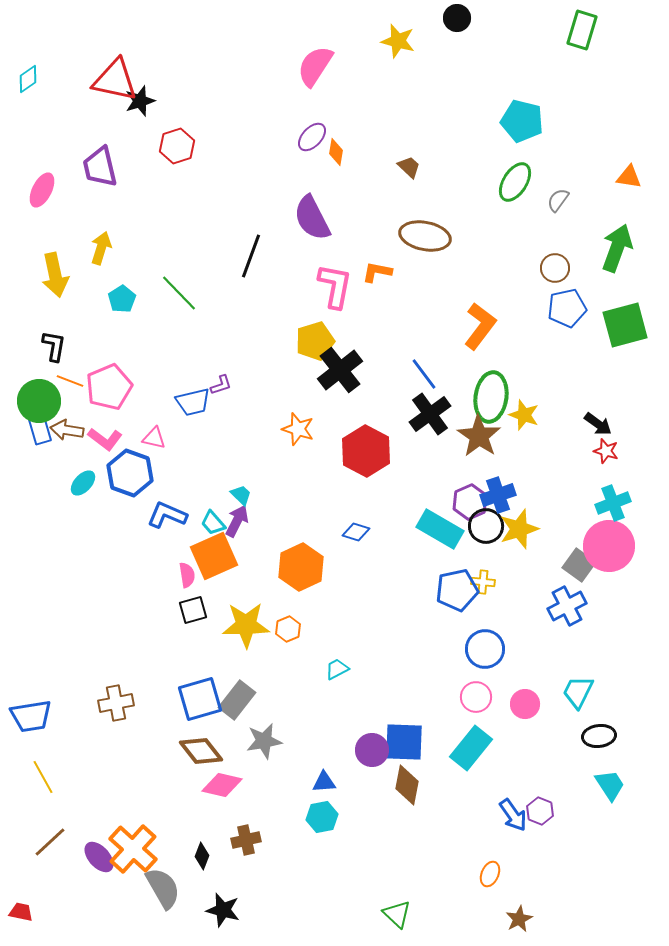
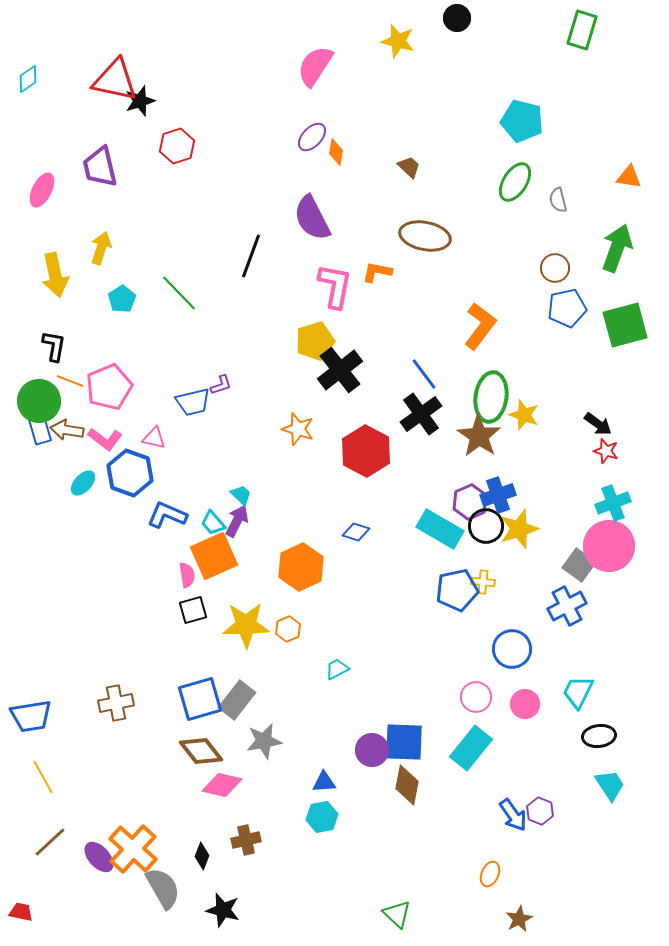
gray semicircle at (558, 200): rotated 50 degrees counterclockwise
black cross at (430, 414): moved 9 px left
blue circle at (485, 649): moved 27 px right
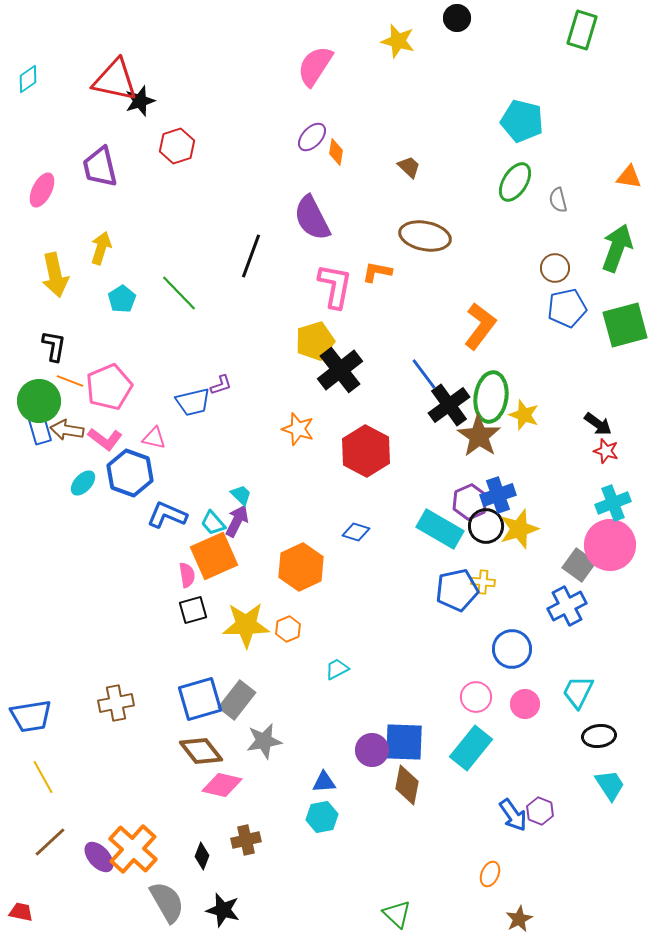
black cross at (421, 414): moved 28 px right, 9 px up
pink circle at (609, 546): moved 1 px right, 1 px up
gray semicircle at (163, 888): moved 4 px right, 14 px down
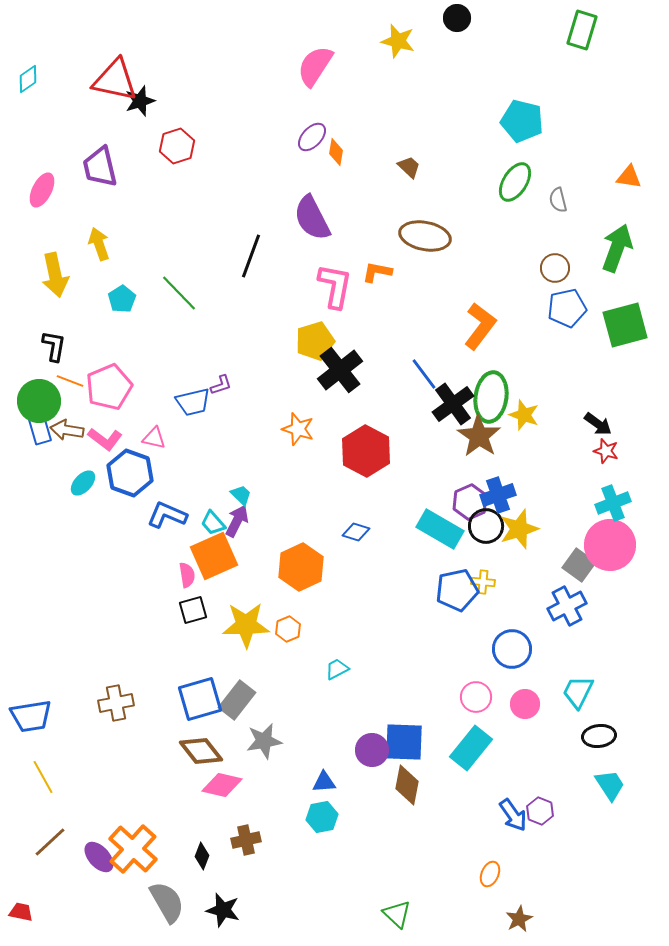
yellow arrow at (101, 248): moved 2 px left, 4 px up; rotated 36 degrees counterclockwise
black cross at (449, 405): moved 4 px right, 1 px up
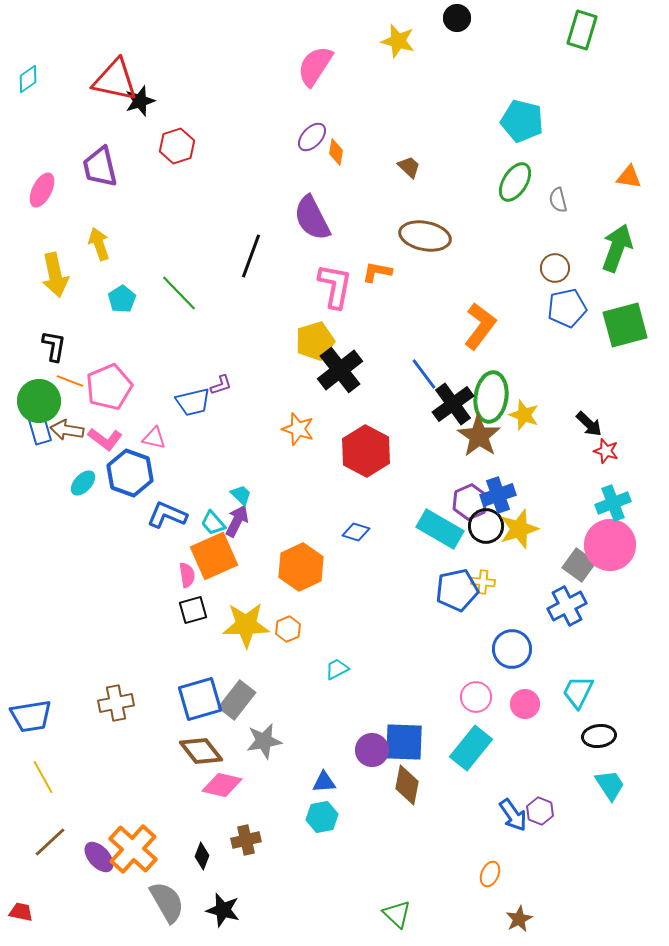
black arrow at (598, 424): moved 9 px left; rotated 8 degrees clockwise
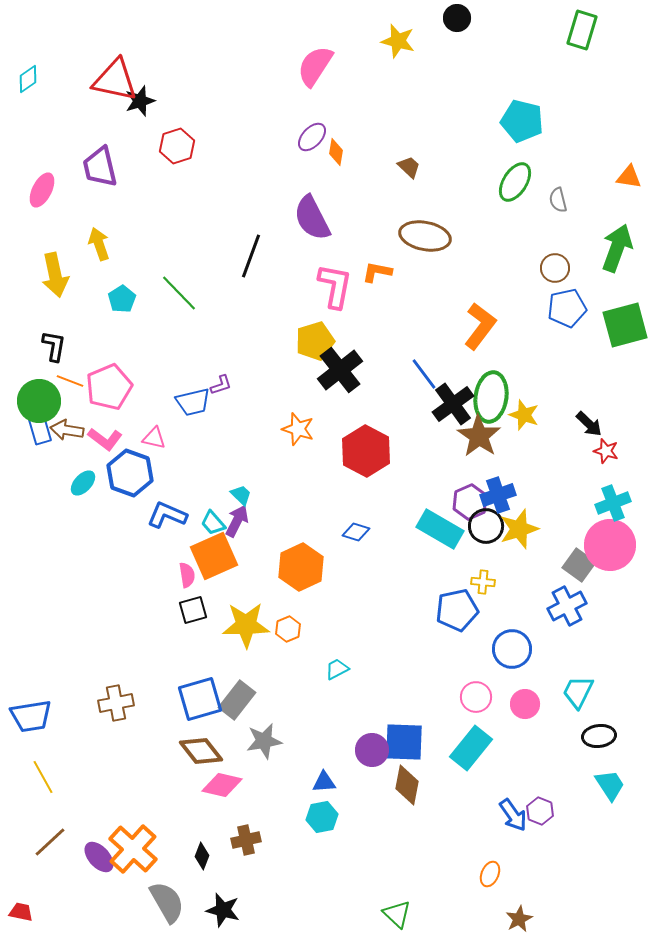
blue pentagon at (457, 590): moved 20 px down
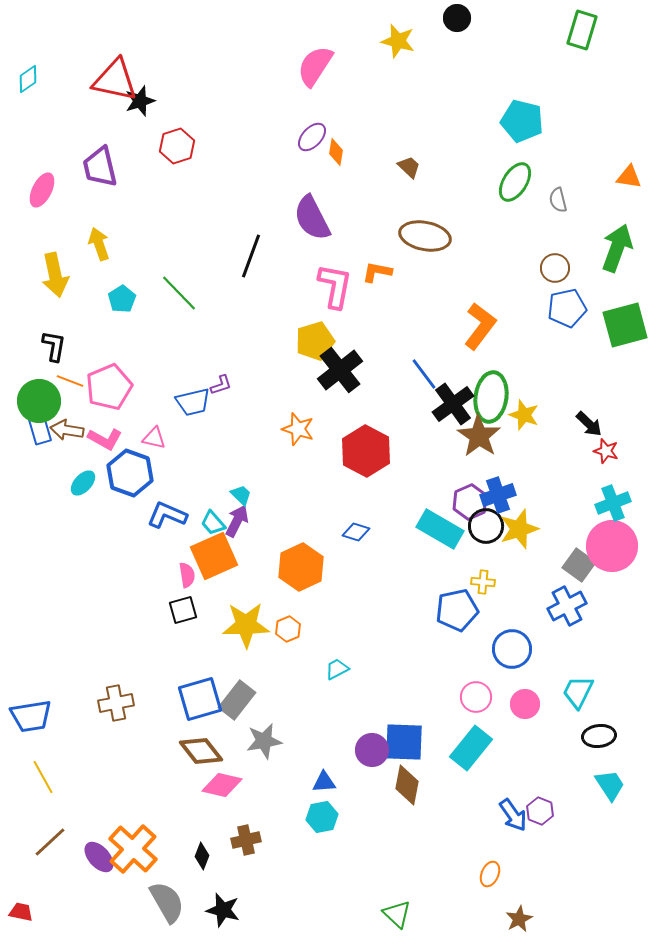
pink L-shape at (105, 439): rotated 8 degrees counterclockwise
pink circle at (610, 545): moved 2 px right, 1 px down
black square at (193, 610): moved 10 px left
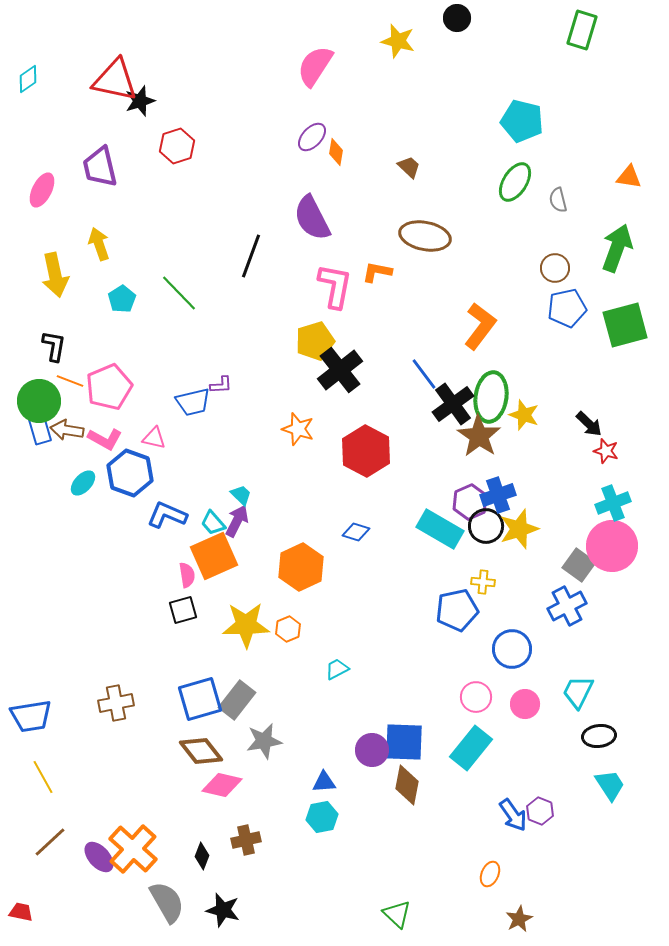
purple L-shape at (221, 385): rotated 15 degrees clockwise
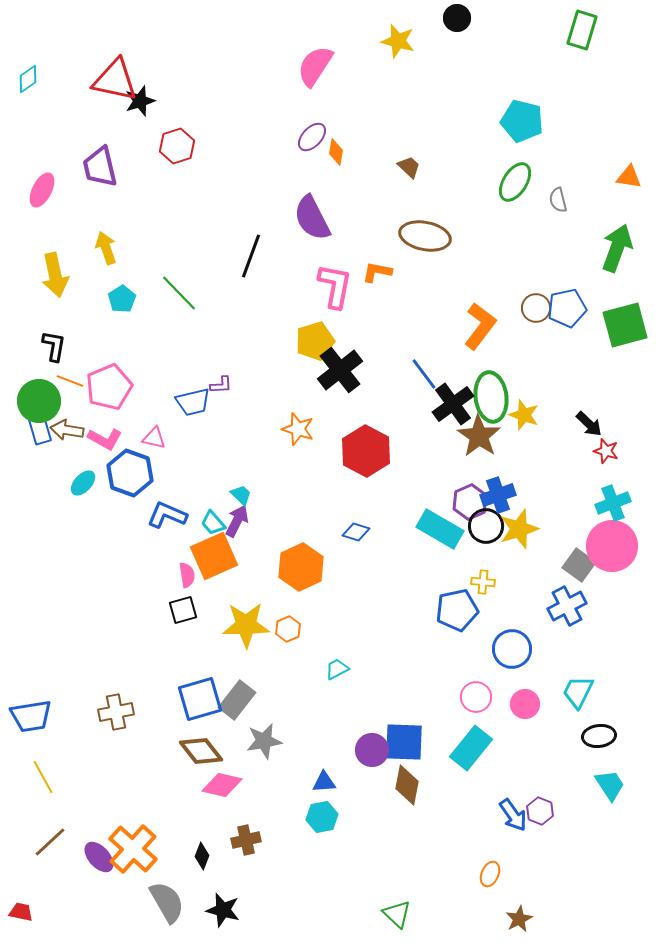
yellow arrow at (99, 244): moved 7 px right, 4 px down
brown circle at (555, 268): moved 19 px left, 40 px down
green ellipse at (491, 397): rotated 15 degrees counterclockwise
brown cross at (116, 703): moved 9 px down
